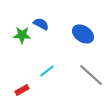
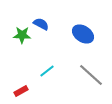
red rectangle: moved 1 px left, 1 px down
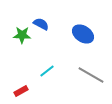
gray line: rotated 12 degrees counterclockwise
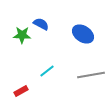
gray line: rotated 40 degrees counterclockwise
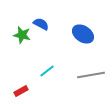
green star: rotated 12 degrees clockwise
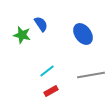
blue semicircle: rotated 28 degrees clockwise
blue ellipse: rotated 20 degrees clockwise
red rectangle: moved 30 px right
